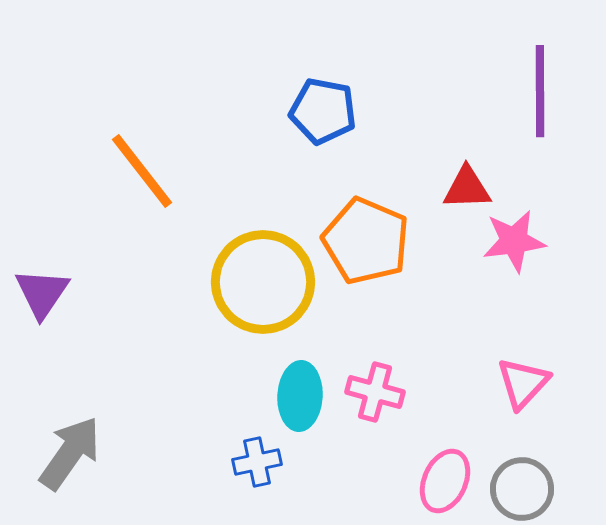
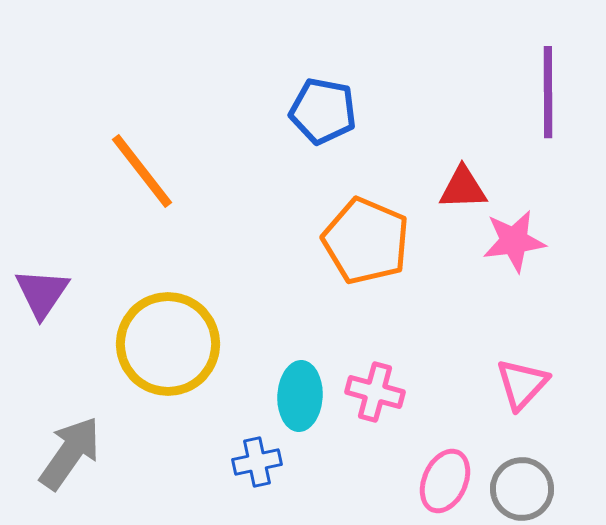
purple line: moved 8 px right, 1 px down
red triangle: moved 4 px left
yellow circle: moved 95 px left, 62 px down
pink triangle: moved 1 px left, 1 px down
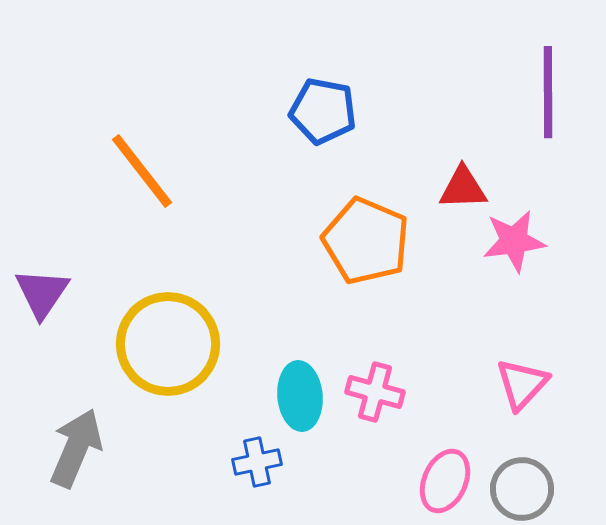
cyan ellipse: rotated 8 degrees counterclockwise
gray arrow: moved 6 px right, 5 px up; rotated 12 degrees counterclockwise
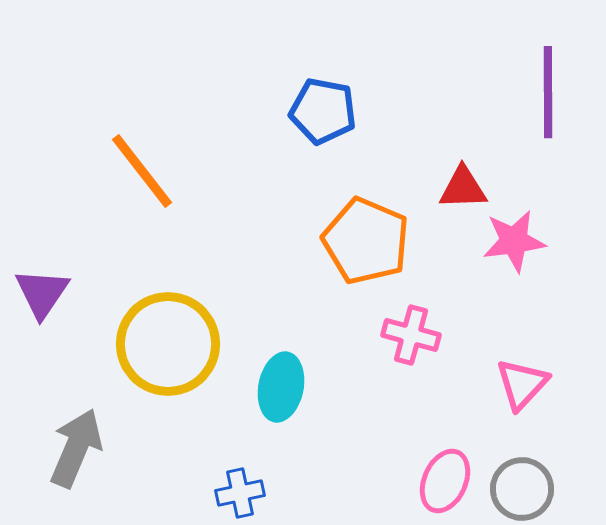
pink cross: moved 36 px right, 57 px up
cyan ellipse: moved 19 px left, 9 px up; rotated 16 degrees clockwise
blue cross: moved 17 px left, 31 px down
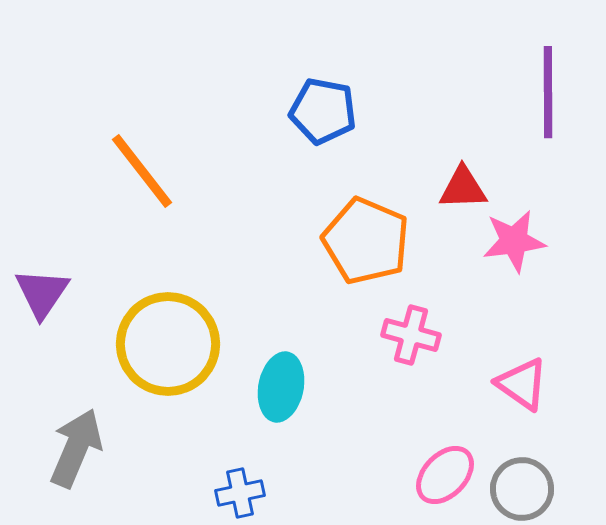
pink triangle: rotated 38 degrees counterclockwise
pink ellipse: moved 6 px up; rotated 20 degrees clockwise
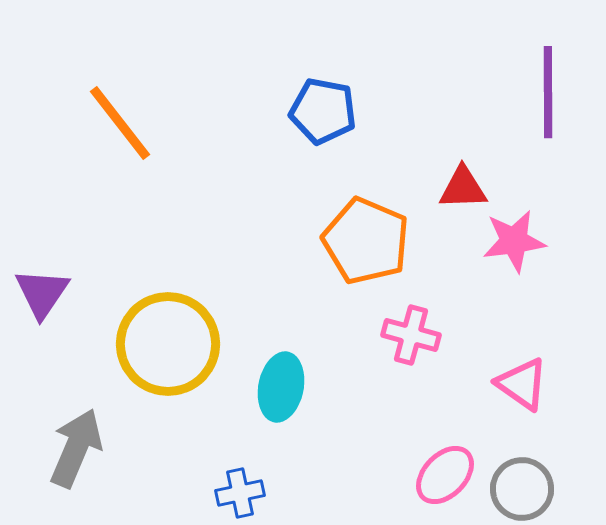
orange line: moved 22 px left, 48 px up
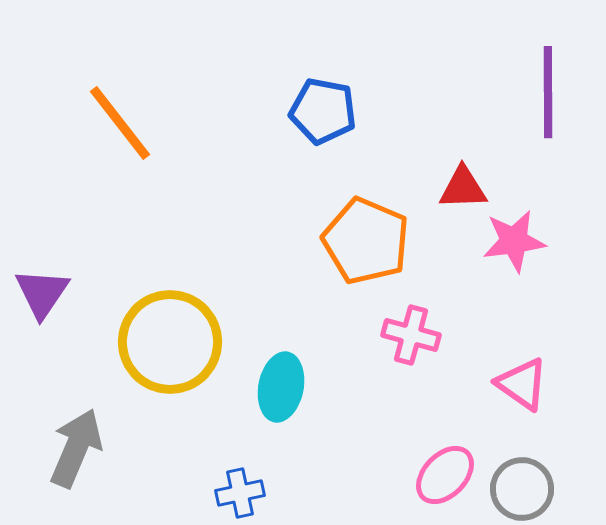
yellow circle: moved 2 px right, 2 px up
